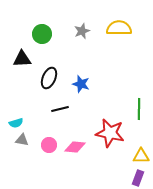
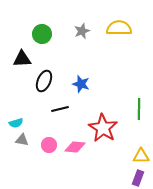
black ellipse: moved 5 px left, 3 px down
red star: moved 7 px left, 5 px up; rotated 20 degrees clockwise
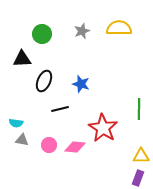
cyan semicircle: rotated 24 degrees clockwise
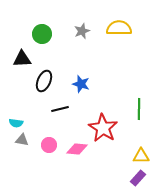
pink diamond: moved 2 px right, 2 px down
purple rectangle: rotated 21 degrees clockwise
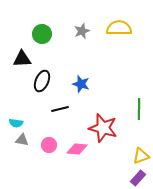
black ellipse: moved 2 px left
red star: rotated 16 degrees counterclockwise
yellow triangle: rotated 18 degrees counterclockwise
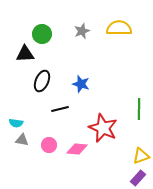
black triangle: moved 3 px right, 5 px up
red star: rotated 8 degrees clockwise
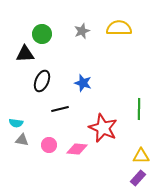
blue star: moved 2 px right, 1 px up
yellow triangle: rotated 18 degrees clockwise
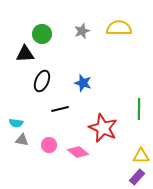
pink diamond: moved 1 px right, 3 px down; rotated 35 degrees clockwise
purple rectangle: moved 1 px left, 1 px up
